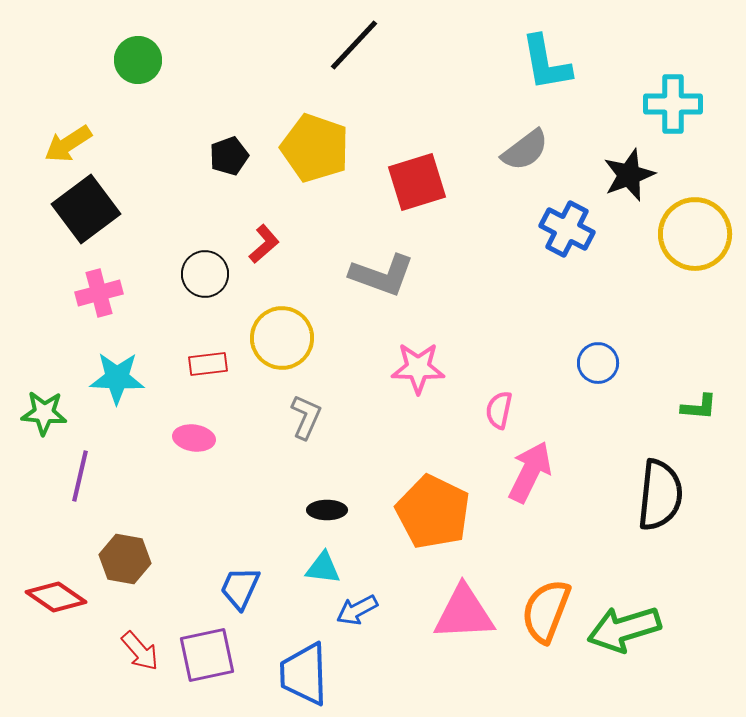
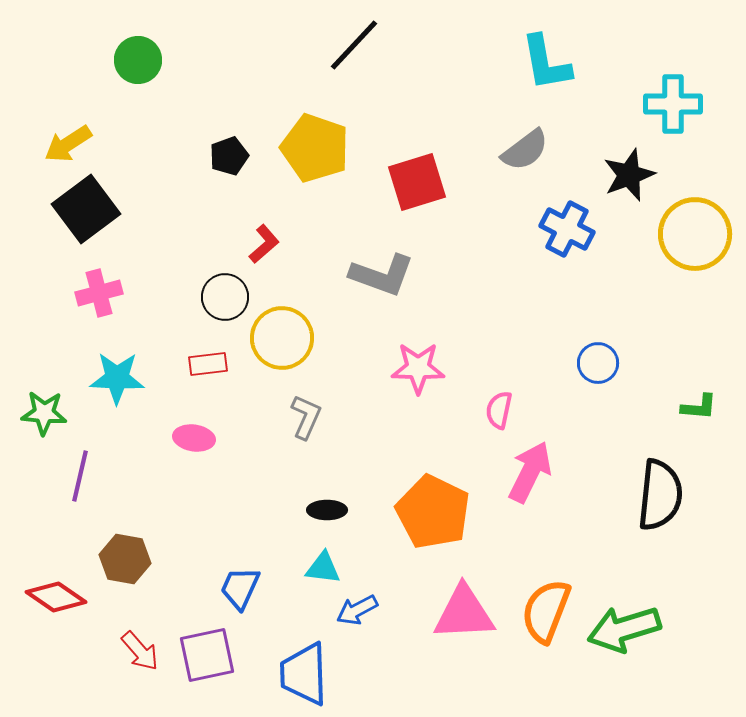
black circle at (205, 274): moved 20 px right, 23 px down
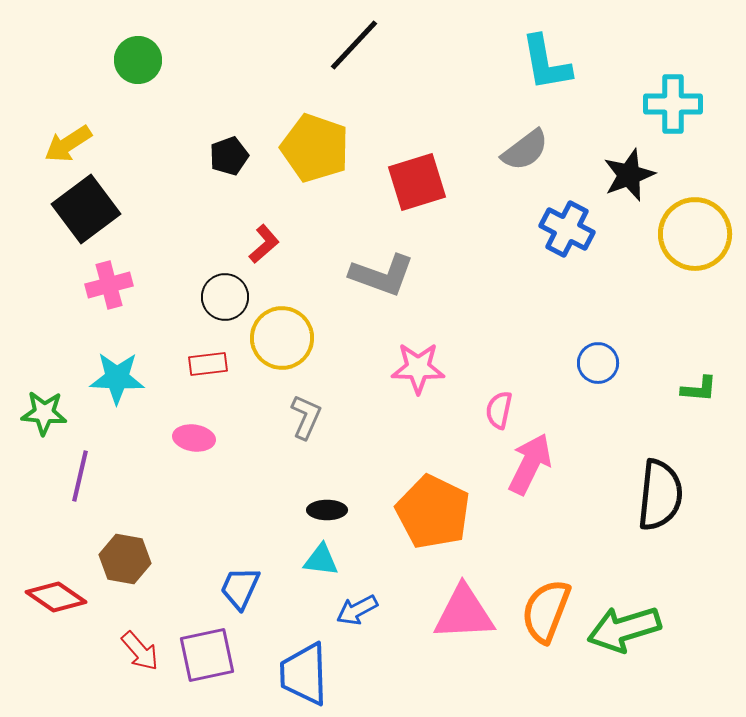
pink cross at (99, 293): moved 10 px right, 8 px up
green L-shape at (699, 407): moved 18 px up
pink arrow at (530, 472): moved 8 px up
cyan triangle at (323, 568): moved 2 px left, 8 px up
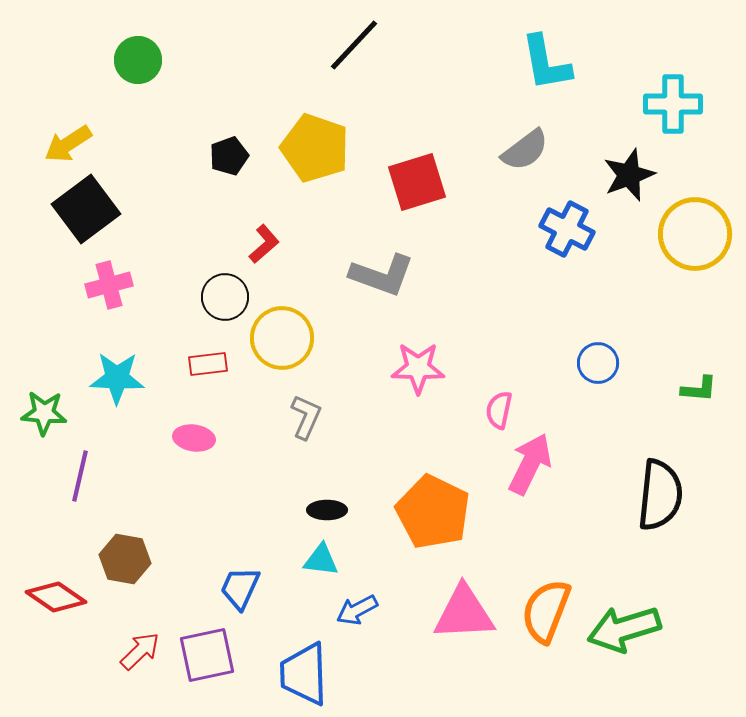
red arrow at (140, 651): rotated 93 degrees counterclockwise
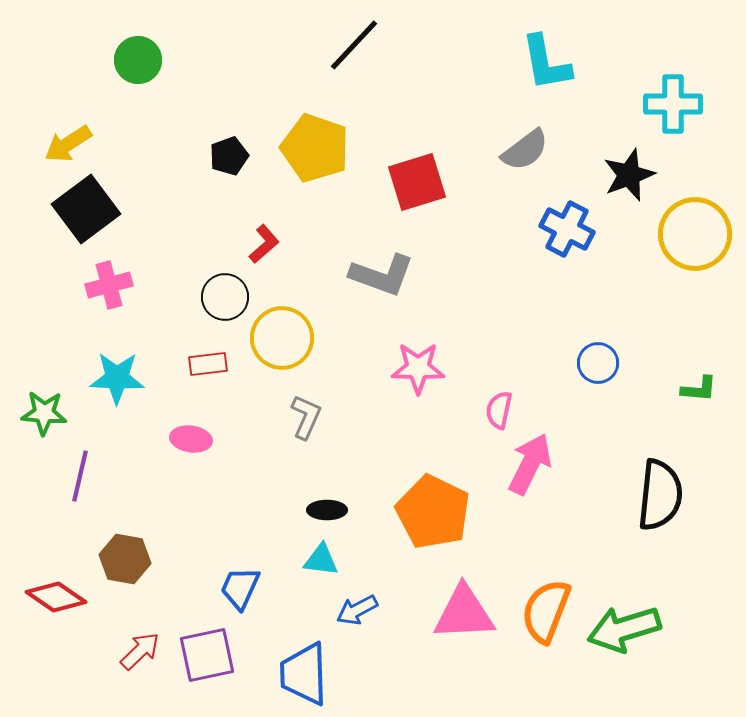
pink ellipse at (194, 438): moved 3 px left, 1 px down
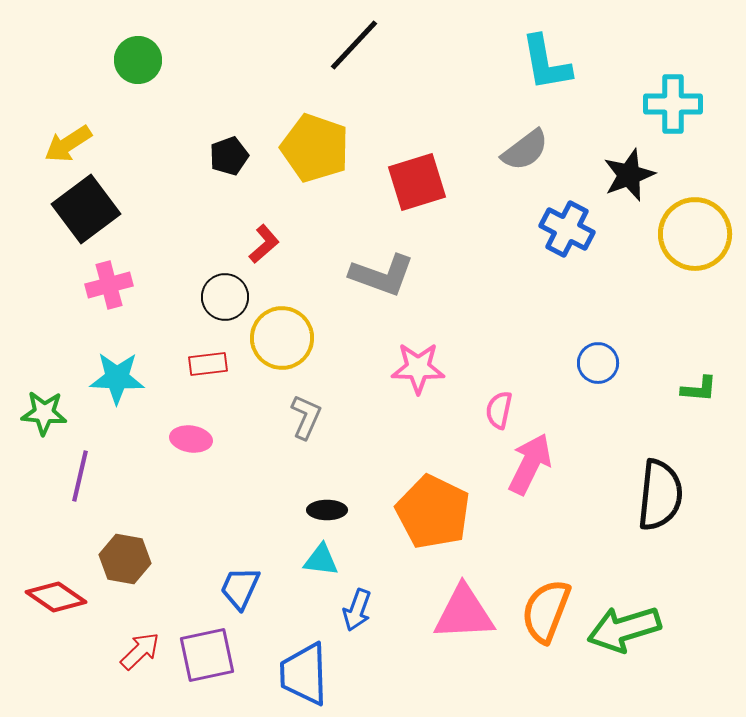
blue arrow at (357, 610): rotated 42 degrees counterclockwise
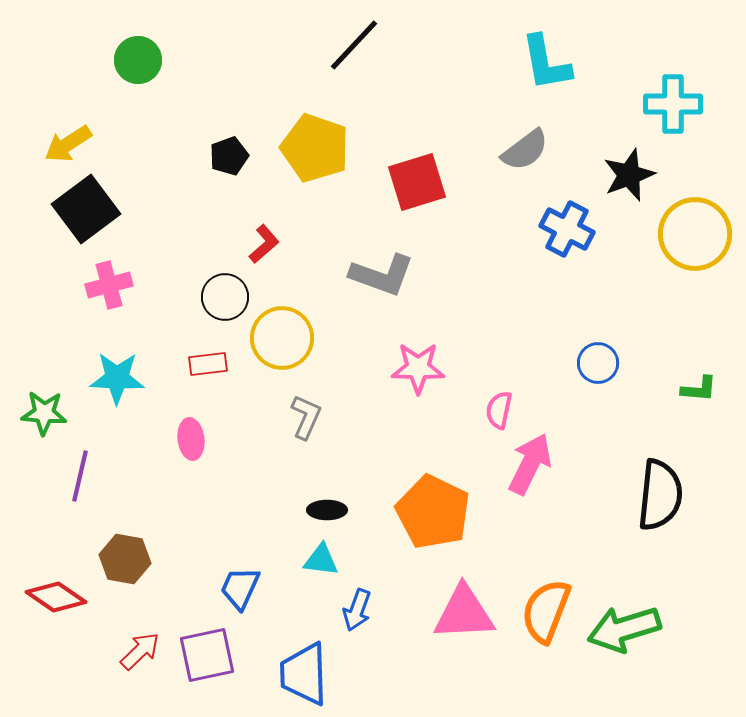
pink ellipse at (191, 439): rotated 75 degrees clockwise
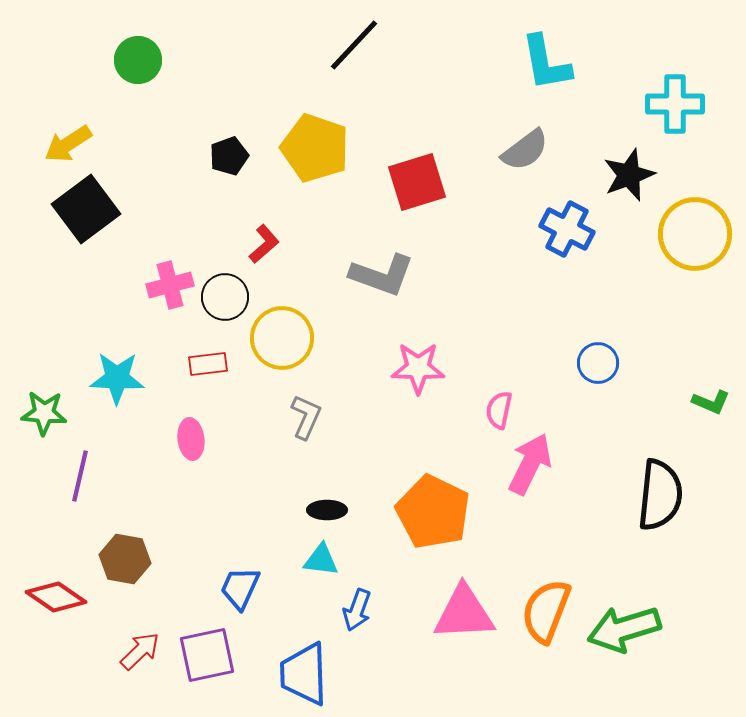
cyan cross at (673, 104): moved 2 px right
pink cross at (109, 285): moved 61 px right
green L-shape at (699, 389): moved 12 px right, 13 px down; rotated 18 degrees clockwise
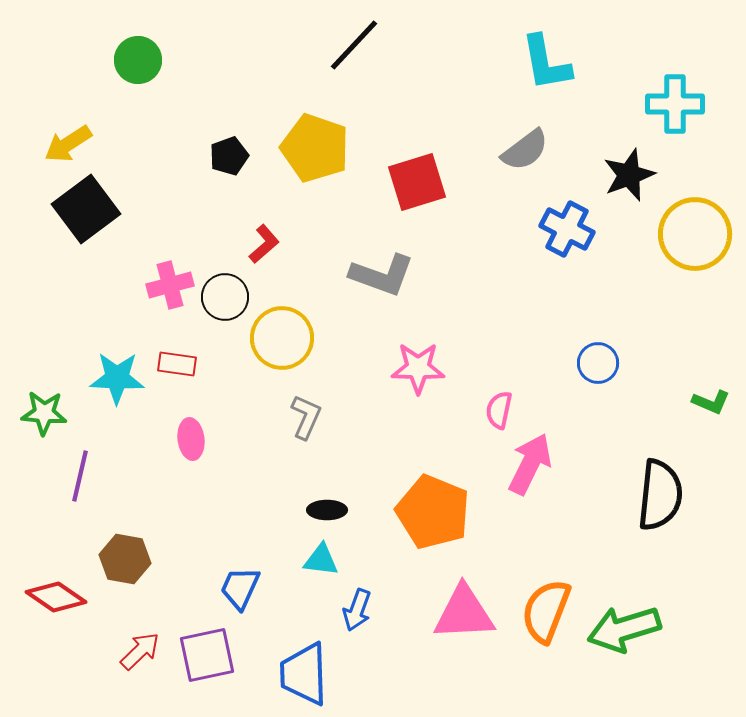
red rectangle at (208, 364): moved 31 px left; rotated 15 degrees clockwise
orange pentagon at (433, 512): rotated 4 degrees counterclockwise
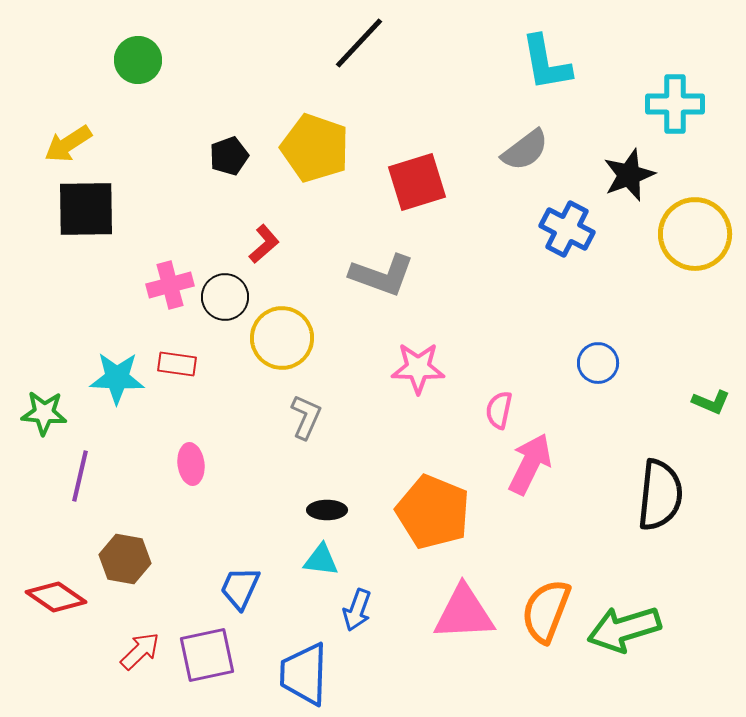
black line at (354, 45): moved 5 px right, 2 px up
black square at (86, 209): rotated 36 degrees clockwise
pink ellipse at (191, 439): moved 25 px down
blue trapezoid at (304, 674): rotated 4 degrees clockwise
